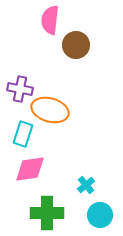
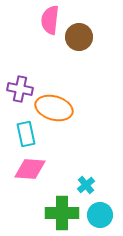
brown circle: moved 3 px right, 8 px up
orange ellipse: moved 4 px right, 2 px up
cyan rectangle: moved 3 px right; rotated 30 degrees counterclockwise
pink diamond: rotated 12 degrees clockwise
green cross: moved 15 px right
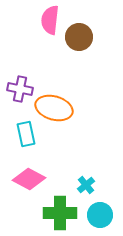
pink diamond: moved 1 px left, 10 px down; rotated 24 degrees clockwise
green cross: moved 2 px left
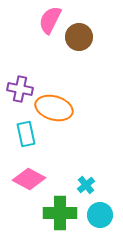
pink semicircle: rotated 20 degrees clockwise
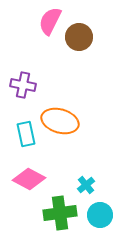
pink semicircle: moved 1 px down
purple cross: moved 3 px right, 4 px up
orange ellipse: moved 6 px right, 13 px down
green cross: rotated 8 degrees counterclockwise
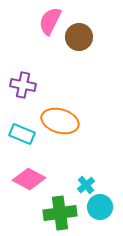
cyan rectangle: moved 4 px left; rotated 55 degrees counterclockwise
cyan circle: moved 8 px up
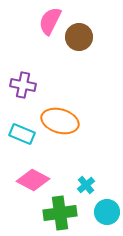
pink diamond: moved 4 px right, 1 px down
cyan circle: moved 7 px right, 5 px down
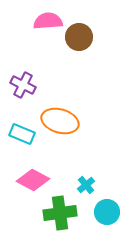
pink semicircle: moved 2 px left; rotated 60 degrees clockwise
purple cross: rotated 15 degrees clockwise
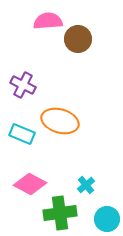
brown circle: moved 1 px left, 2 px down
pink diamond: moved 3 px left, 4 px down
cyan circle: moved 7 px down
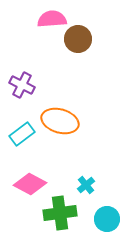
pink semicircle: moved 4 px right, 2 px up
purple cross: moved 1 px left
cyan rectangle: rotated 60 degrees counterclockwise
